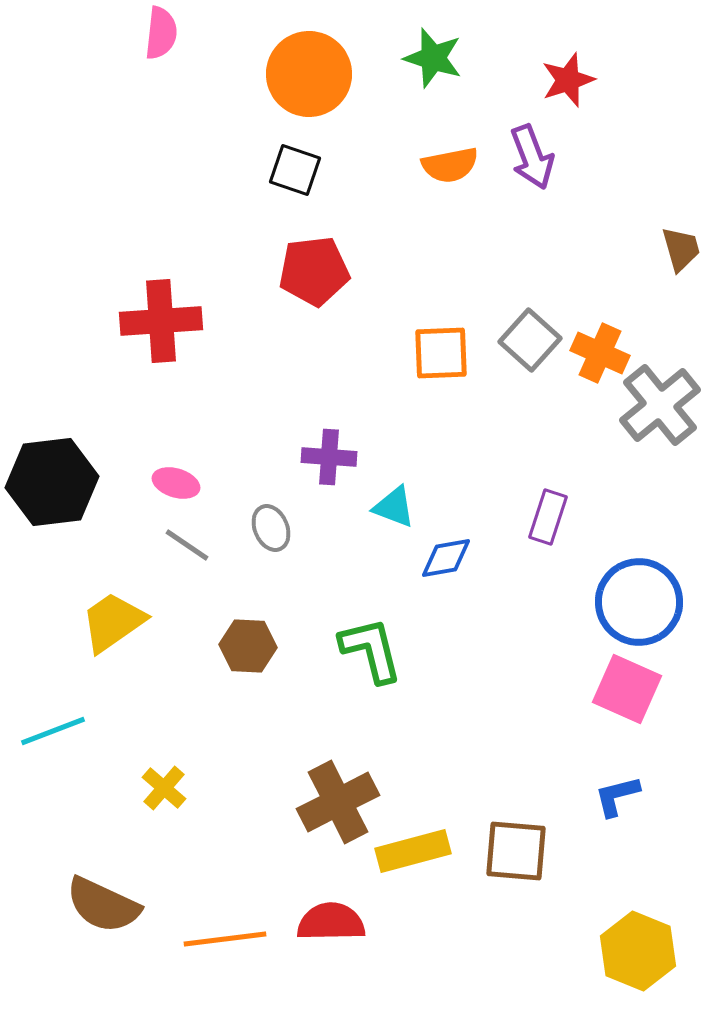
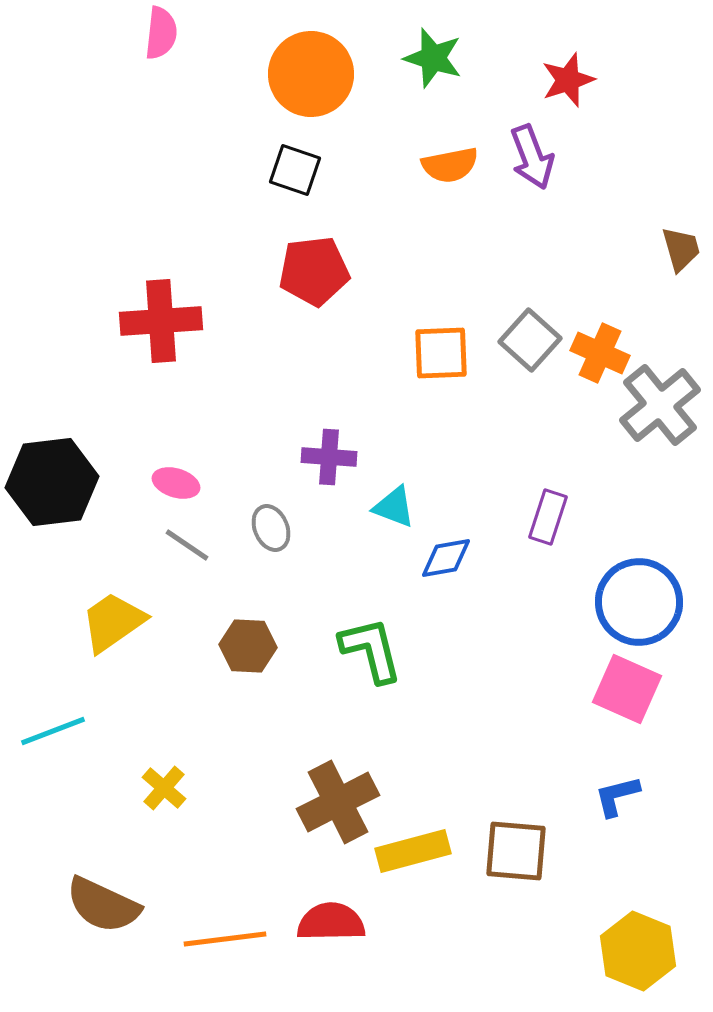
orange circle: moved 2 px right
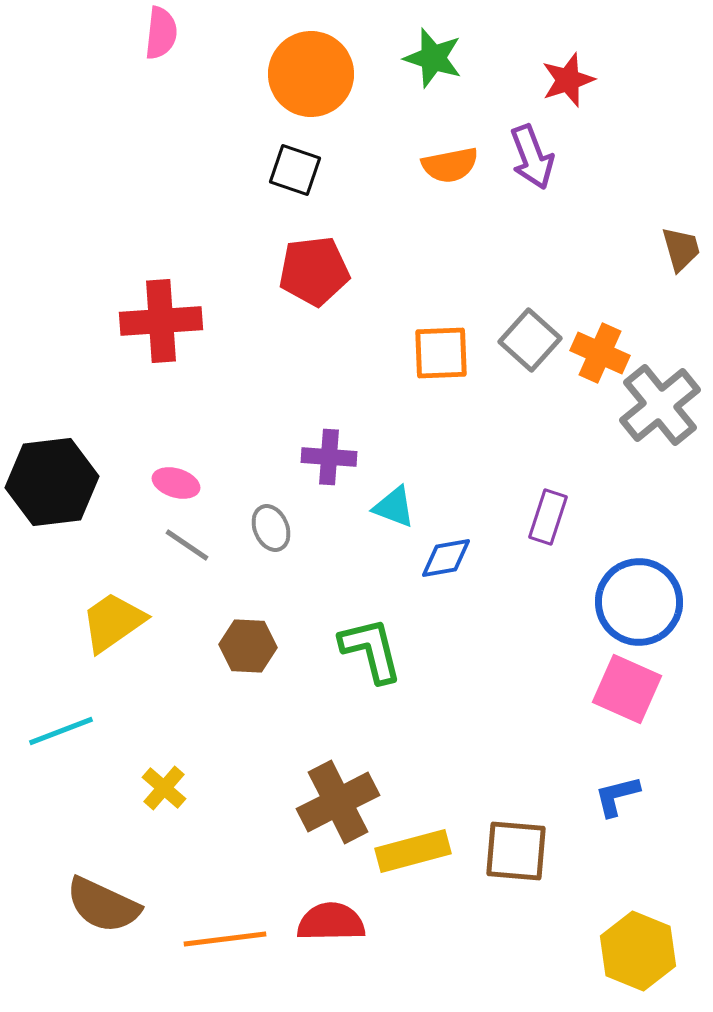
cyan line: moved 8 px right
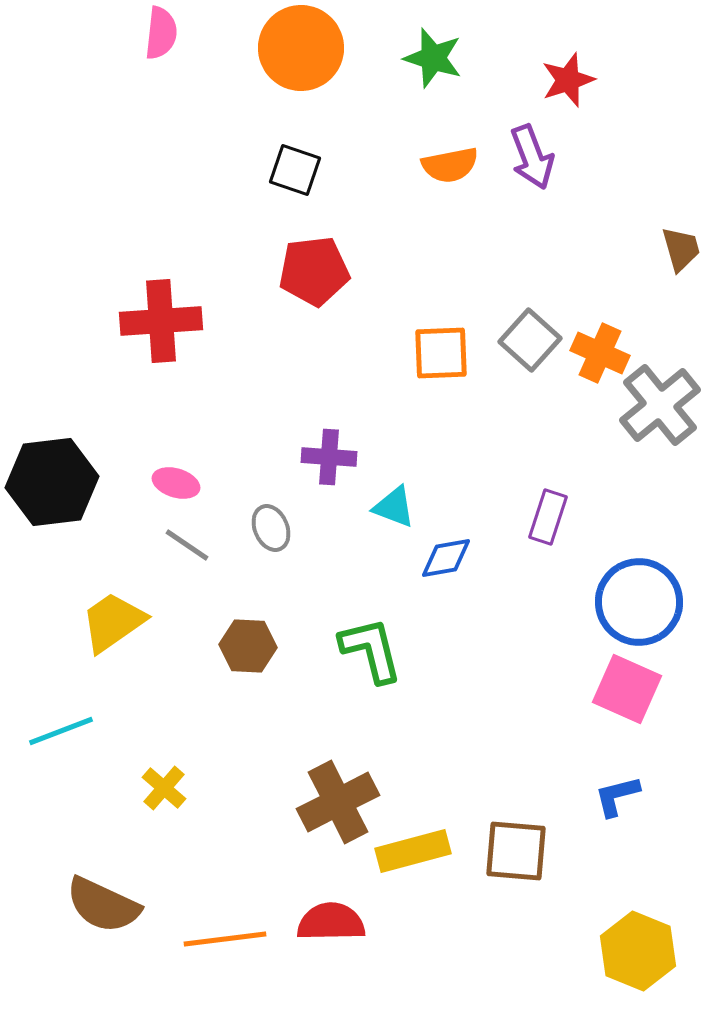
orange circle: moved 10 px left, 26 px up
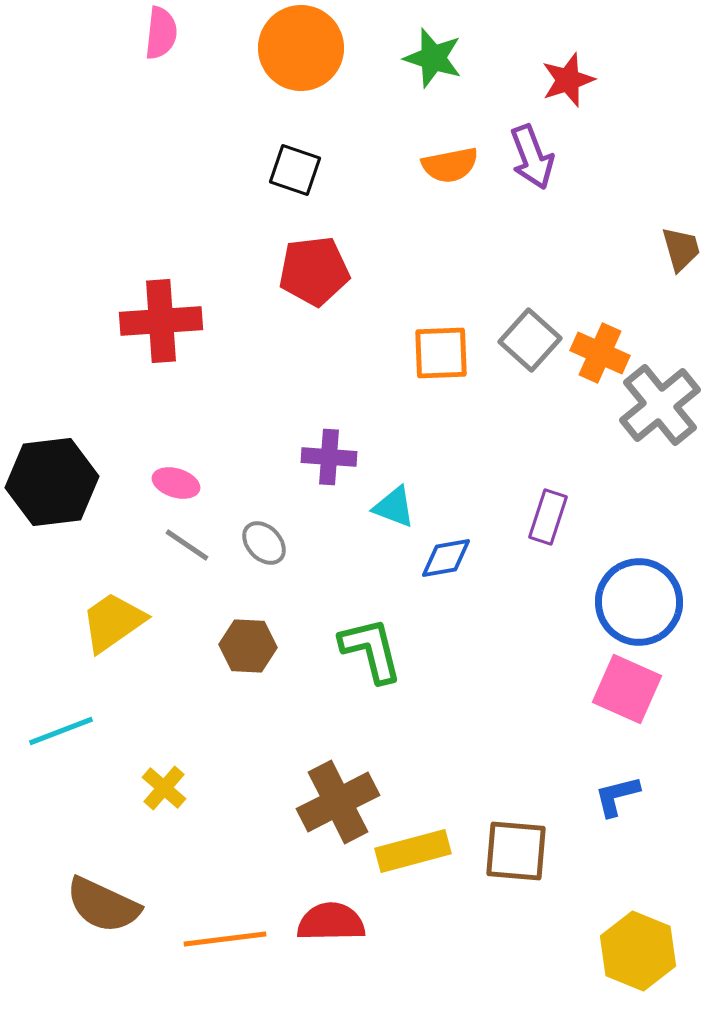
gray ellipse: moved 7 px left, 15 px down; rotated 21 degrees counterclockwise
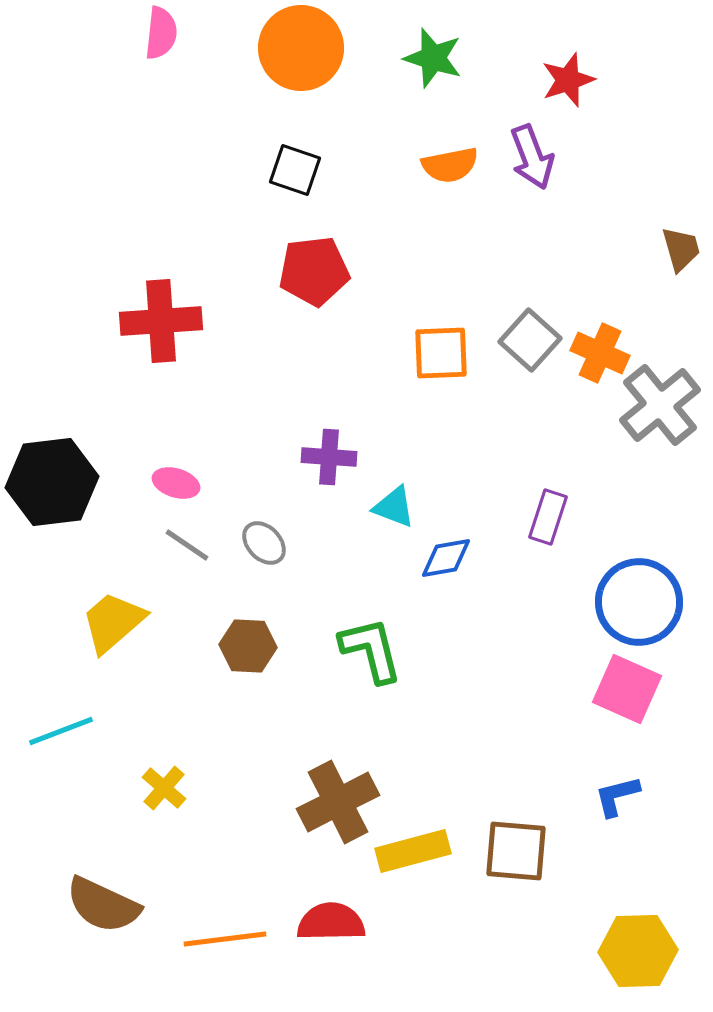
yellow trapezoid: rotated 6 degrees counterclockwise
yellow hexagon: rotated 24 degrees counterclockwise
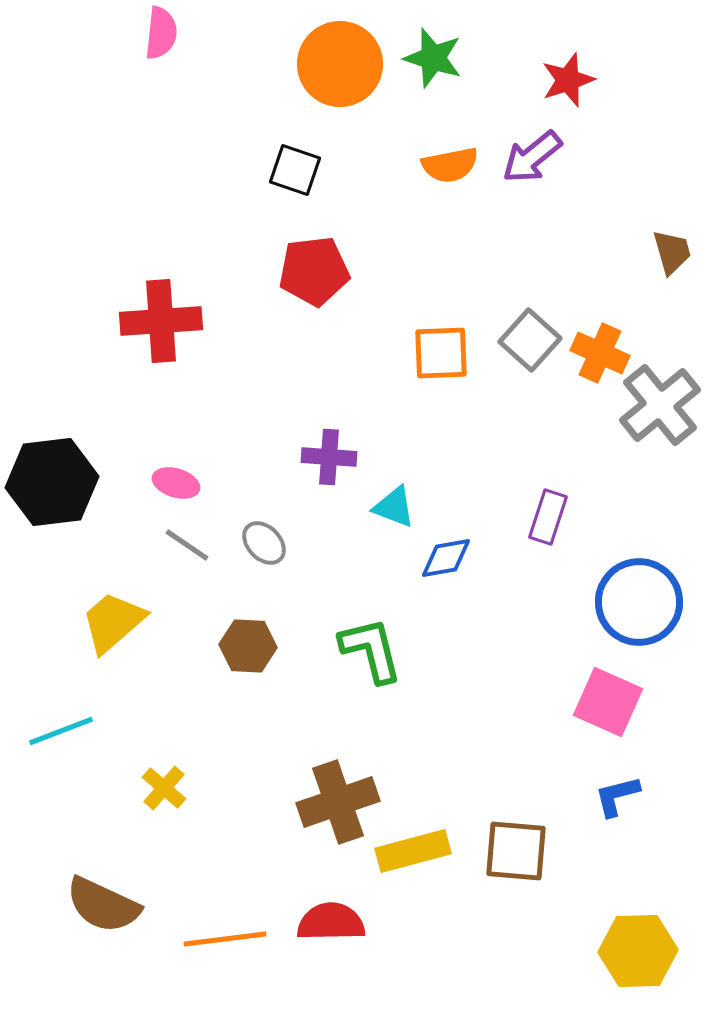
orange circle: moved 39 px right, 16 px down
purple arrow: rotated 72 degrees clockwise
brown trapezoid: moved 9 px left, 3 px down
pink square: moved 19 px left, 13 px down
brown cross: rotated 8 degrees clockwise
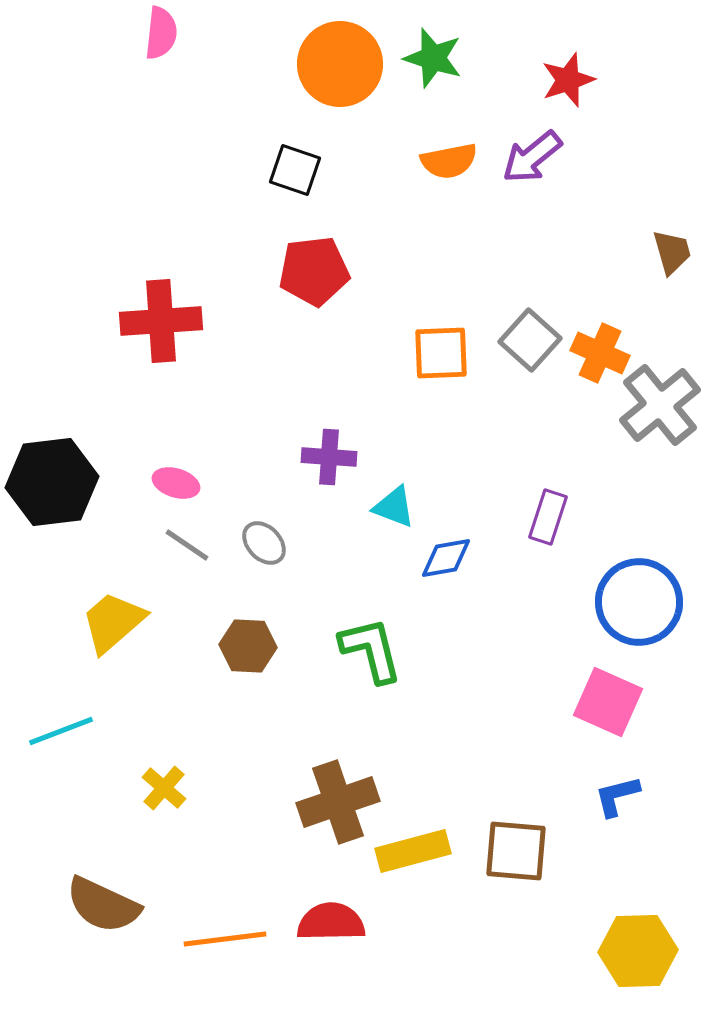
orange semicircle: moved 1 px left, 4 px up
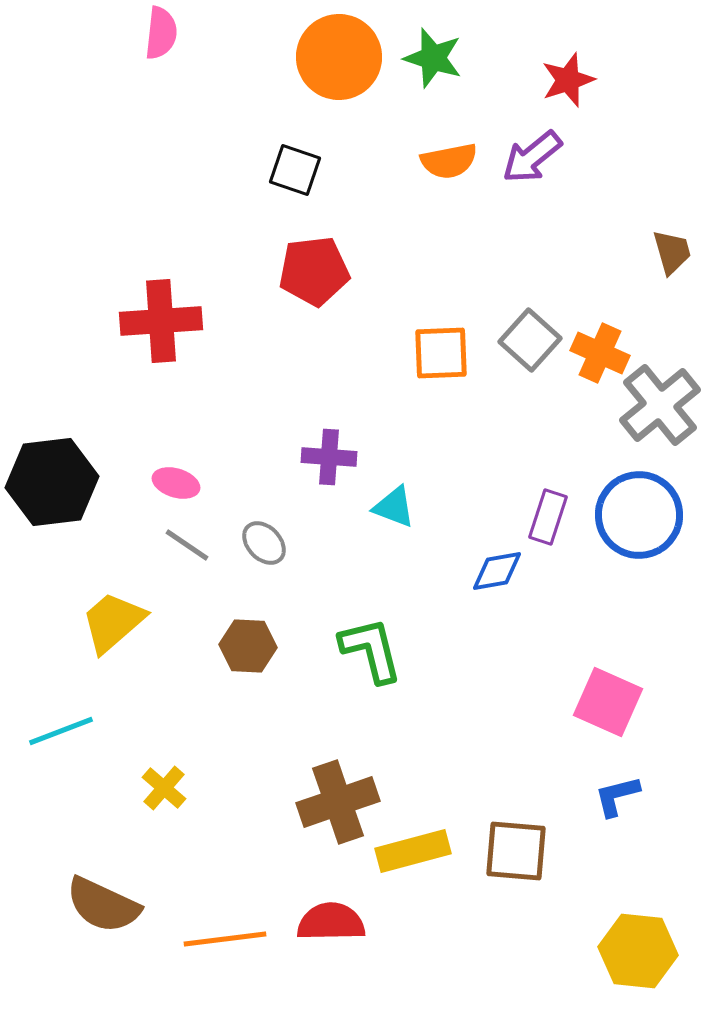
orange circle: moved 1 px left, 7 px up
blue diamond: moved 51 px right, 13 px down
blue circle: moved 87 px up
yellow hexagon: rotated 8 degrees clockwise
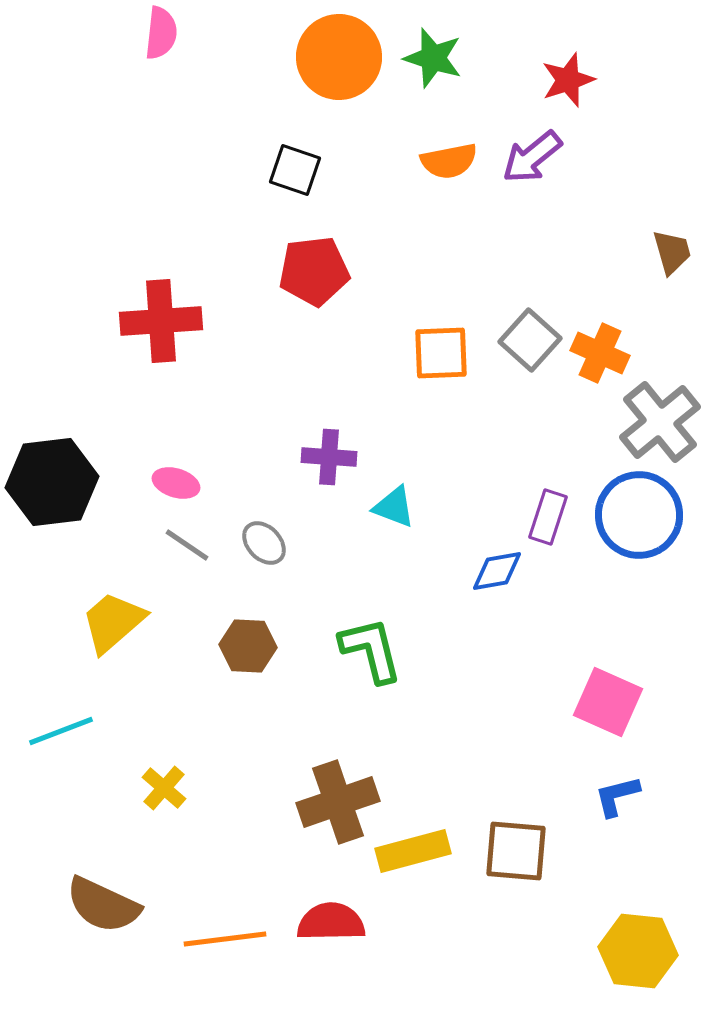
gray cross: moved 17 px down
